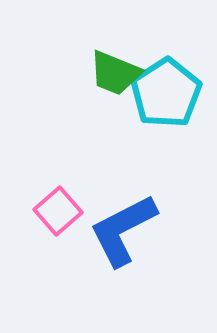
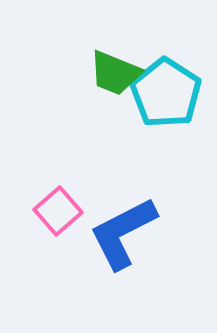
cyan pentagon: rotated 6 degrees counterclockwise
blue L-shape: moved 3 px down
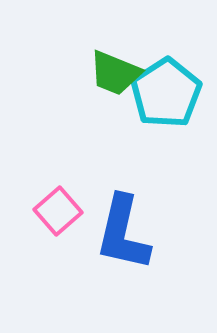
cyan pentagon: rotated 6 degrees clockwise
blue L-shape: rotated 50 degrees counterclockwise
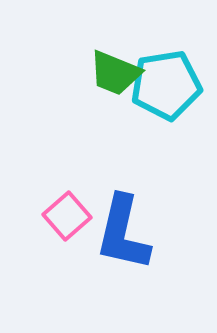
cyan pentagon: moved 8 px up; rotated 24 degrees clockwise
pink square: moved 9 px right, 5 px down
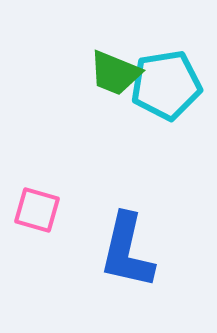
pink square: moved 30 px left, 6 px up; rotated 33 degrees counterclockwise
blue L-shape: moved 4 px right, 18 px down
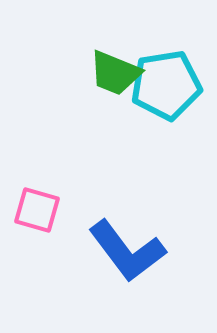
blue L-shape: rotated 50 degrees counterclockwise
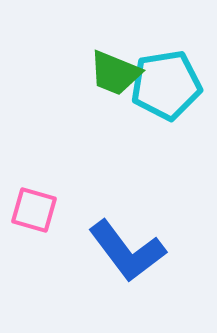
pink square: moved 3 px left
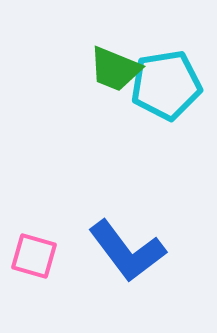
green trapezoid: moved 4 px up
pink square: moved 46 px down
